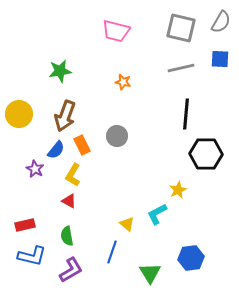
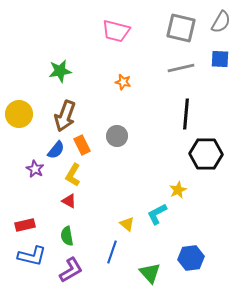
green triangle: rotated 10 degrees counterclockwise
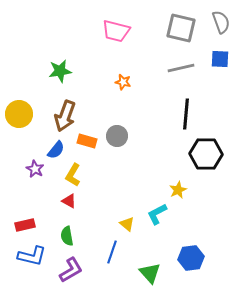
gray semicircle: rotated 50 degrees counterclockwise
orange rectangle: moved 5 px right, 4 px up; rotated 48 degrees counterclockwise
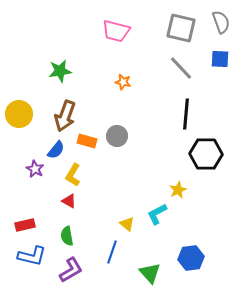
gray line: rotated 60 degrees clockwise
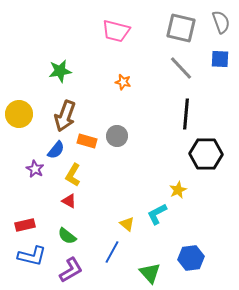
green semicircle: rotated 42 degrees counterclockwise
blue line: rotated 10 degrees clockwise
